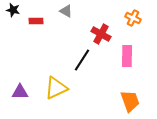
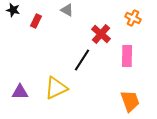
gray triangle: moved 1 px right, 1 px up
red rectangle: rotated 64 degrees counterclockwise
red cross: rotated 12 degrees clockwise
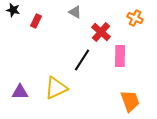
gray triangle: moved 8 px right, 2 px down
orange cross: moved 2 px right
red cross: moved 2 px up
pink rectangle: moved 7 px left
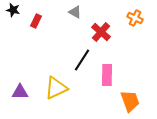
pink rectangle: moved 13 px left, 19 px down
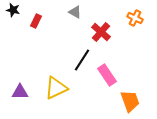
pink rectangle: rotated 35 degrees counterclockwise
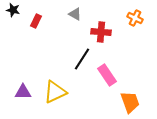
gray triangle: moved 2 px down
red cross: rotated 36 degrees counterclockwise
black line: moved 1 px up
yellow triangle: moved 1 px left, 4 px down
purple triangle: moved 3 px right
orange trapezoid: moved 1 px down
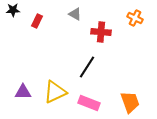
black star: rotated 16 degrees counterclockwise
red rectangle: moved 1 px right
black line: moved 5 px right, 8 px down
pink rectangle: moved 18 px left, 28 px down; rotated 35 degrees counterclockwise
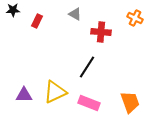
purple triangle: moved 1 px right, 3 px down
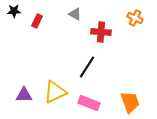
black star: moved 1 px right, 1 px down
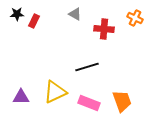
black star: moved 3 px right, 3 px down
red rectangle: moved 3 px left
red cross: moved 3 px right, 3 px up
black line: rotated 40 degrees clockwise
purple triangle: moved 3 px left, 2 px down
orange trapezoid: moved 8 px left, 1 px up
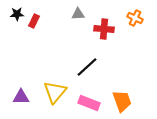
gray triangle: moved 3 px right; rotated 32 degrees counterclockwise
black line: rotated 25 degrees counterclockwise
yellow triangle: rotated 25 degrees counterclockwise
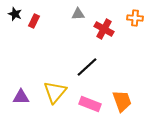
black star: moved 2 px left; rotated 24 degrees clockwise
orange cross: rotated 21 degrees counterclockwise
red cross: rotated 24 degrees clockwise
pink rectangle: moved 1 px right, 1 px down
